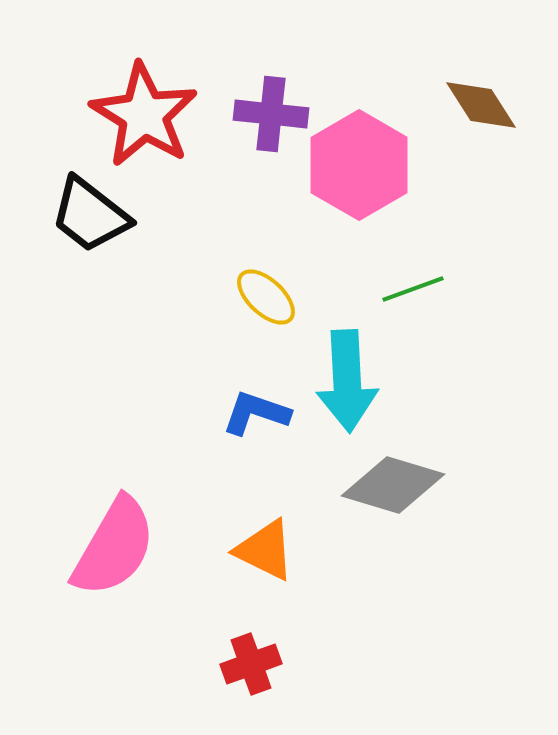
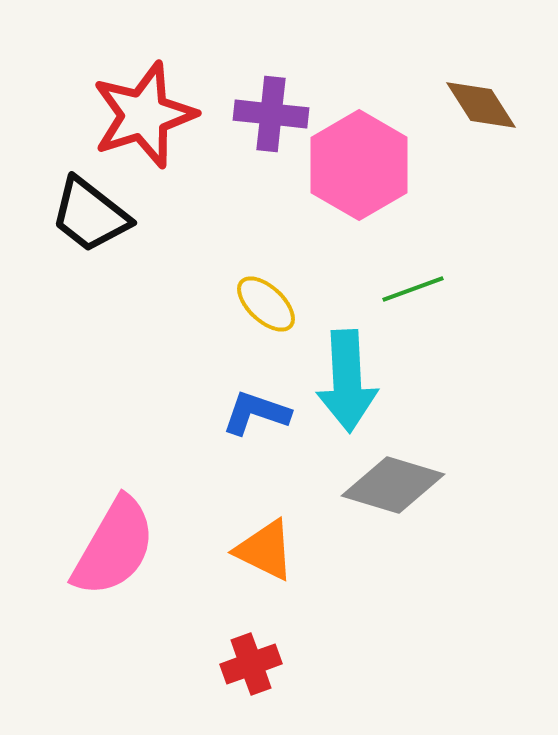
red star: rotated 22 degrees clockwise
yellow ellipse: moved 7 px down
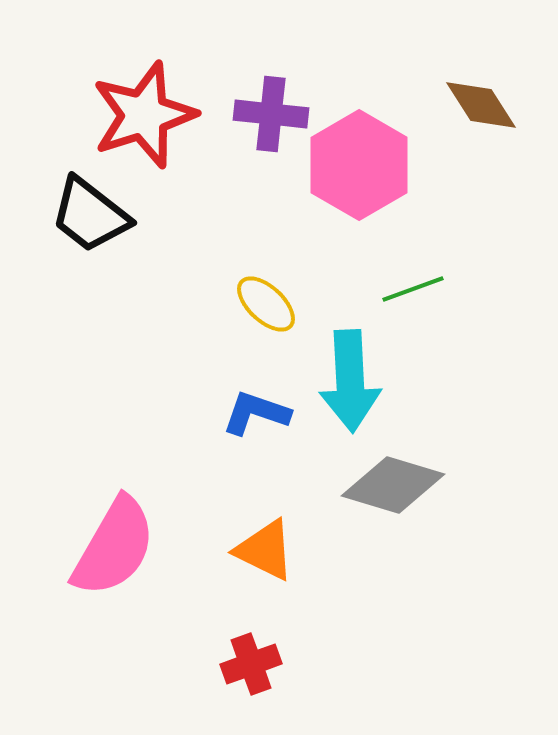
cyan arrow: moved 3 px right
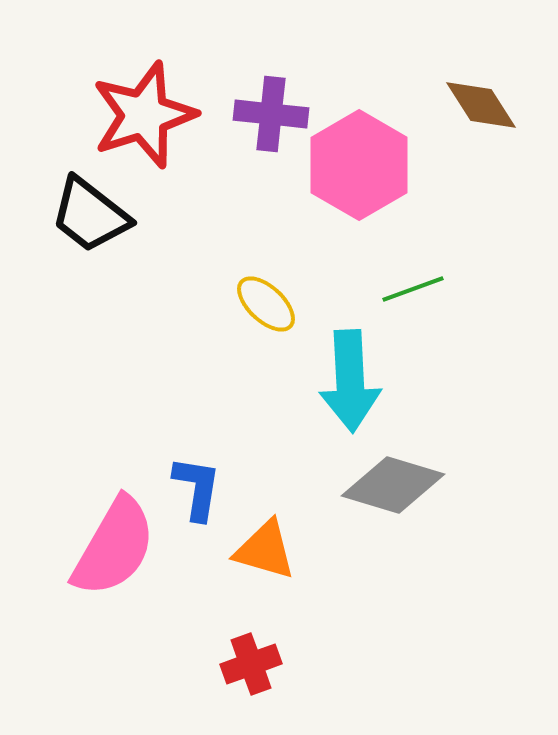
blue L-shape: moved 59 px left, 75 px down; rotated 80 degrees clockwise
orange triangle: rotated 10 degrees counterclockwise
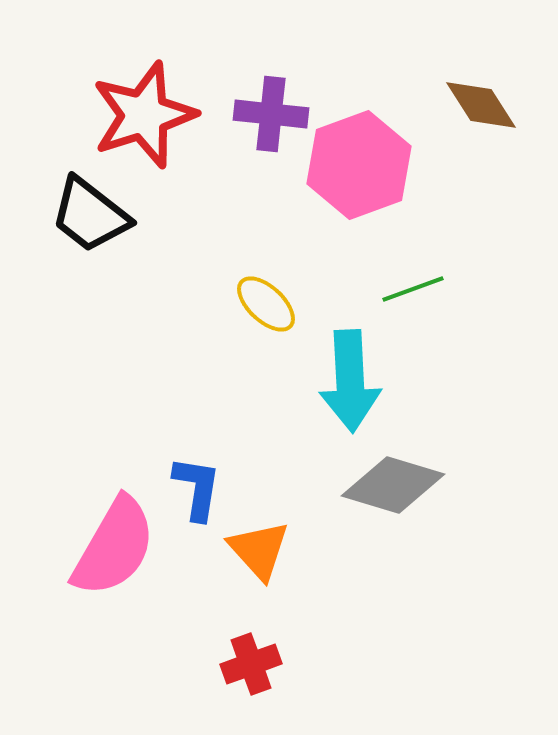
pink hexagon: rotated 10 degrees clockwise
orange triangle: moved 6 px left; rotated 32 degrees clockwise
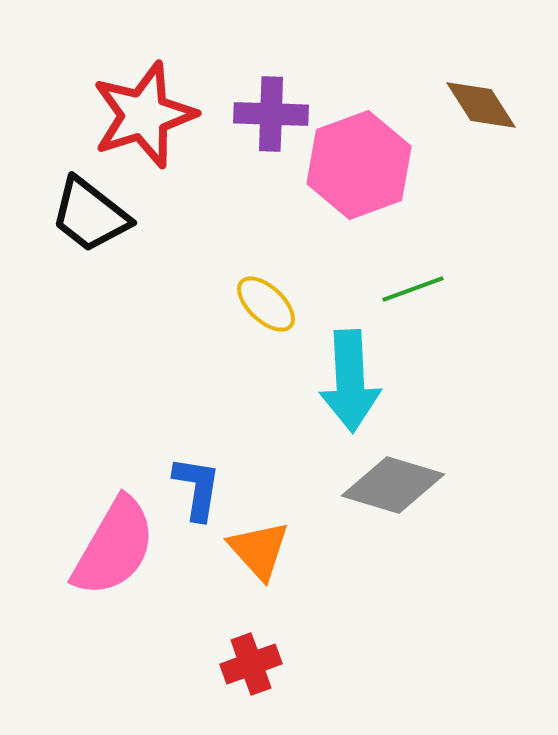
purple cross: rotated 4 degrees counterclockwise
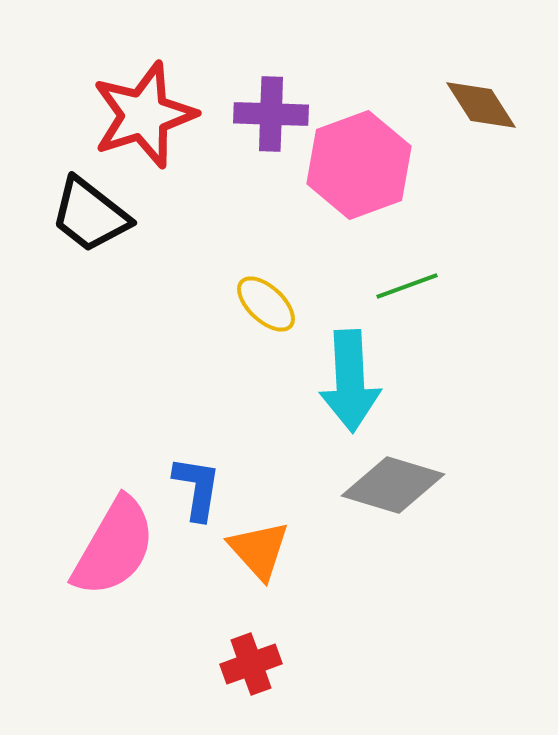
green line: moved 6 px left, 3 px up
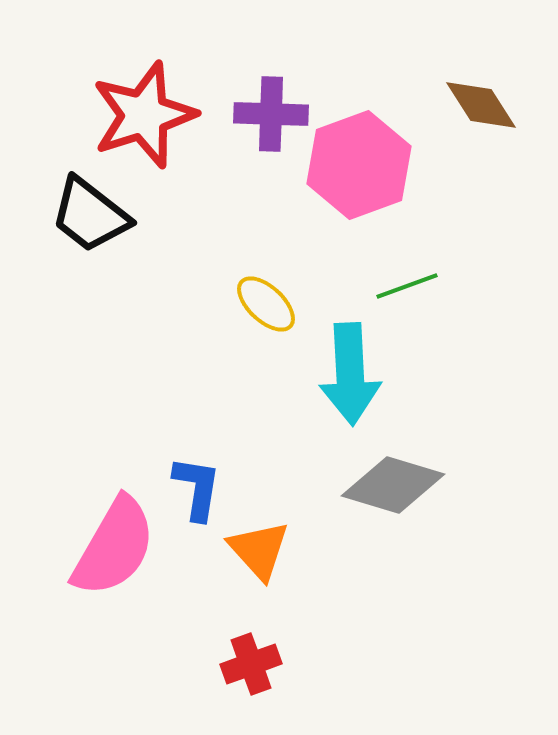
cyan arrow: moved 7 px up
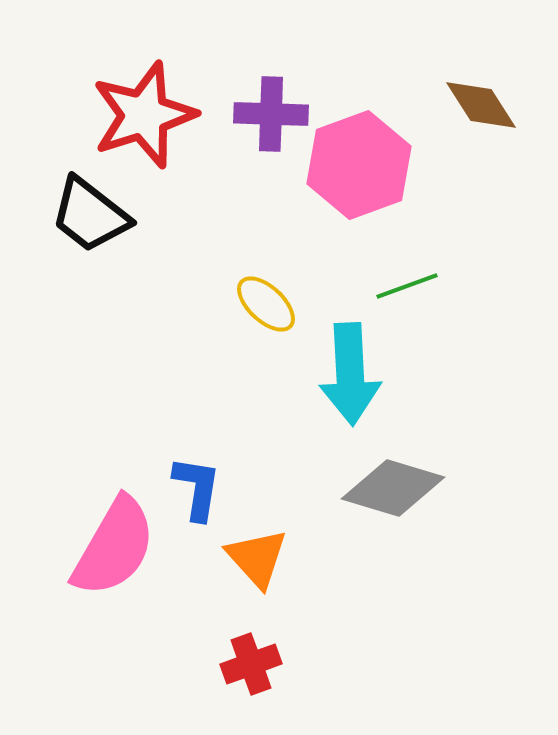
gray diamond: moved 3 px down
orange triangle: moved 2 px left, 8 px down
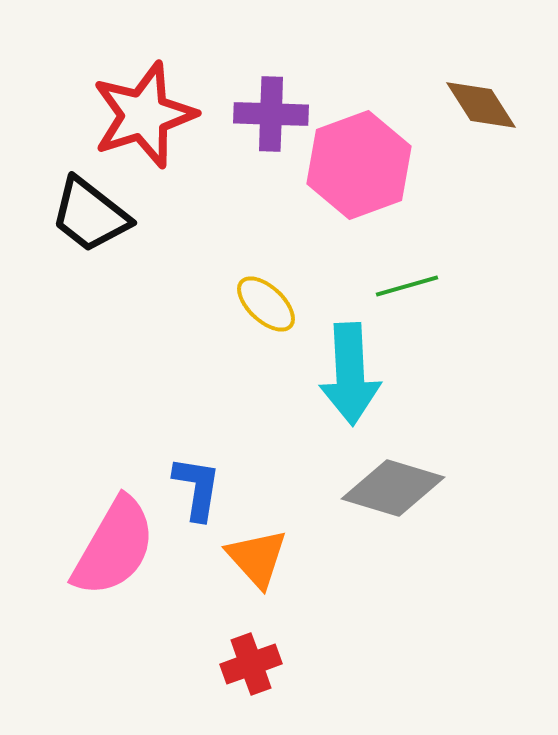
green line: rotated 4 degrees clockwise
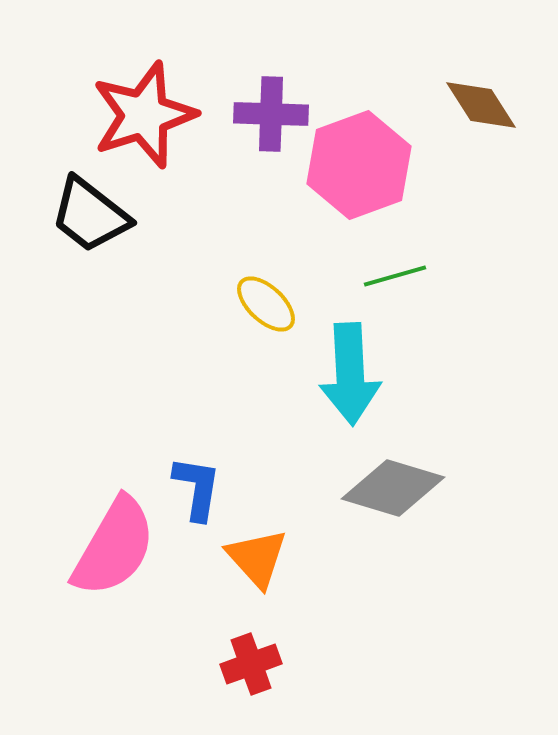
green line: moved 12 px left, 10 px up
